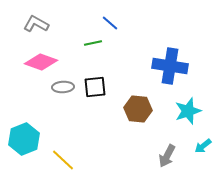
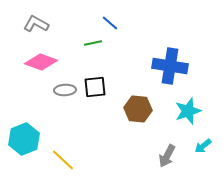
gray ellipse: moved 2 px right, 3 px down
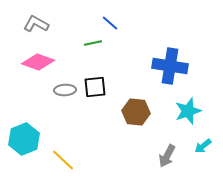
pink diamond: moved 3 px left
brown hexagon: moved 2 px left, 3 px down
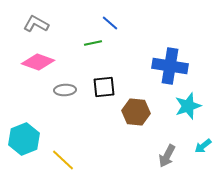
black square: moved 9 px right
cyan star: moved 5 px up
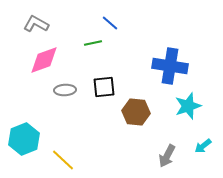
pink diamond: moved 6 px right, 2 px up; rotated 40 degrees counterclockwise
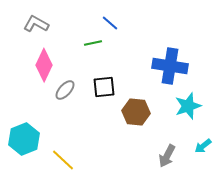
pink diamond: moved 5 px down; rotated 44 degrees counterclockwise
gray ellipse: rotated 45 degrees counterclockwise
